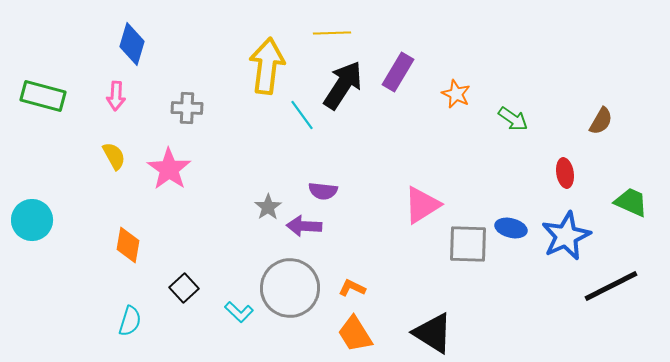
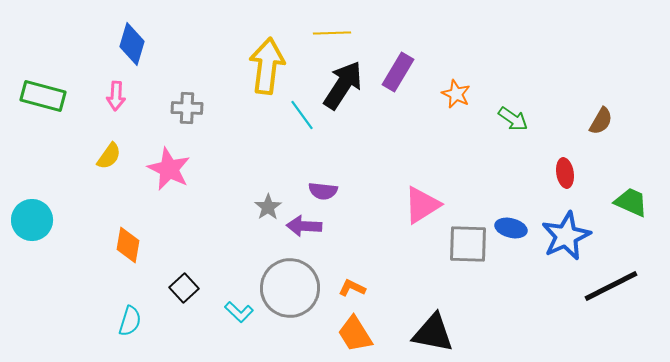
yellow semicircle: moved 5 px left; rotated 64 degrees clockwise
pink star: rotated 9 degrees counterclockwise
black triangle: rotated 21 degrees counterclockwise
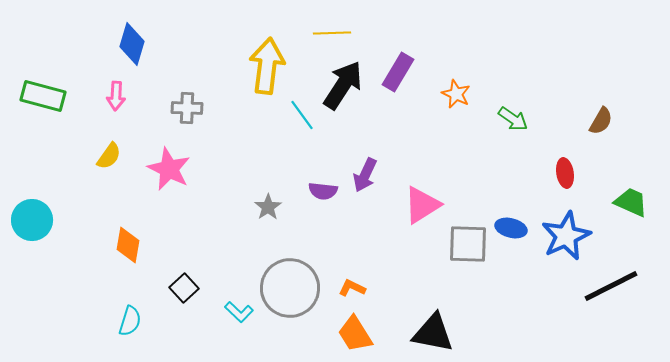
purple arrow: moved 61 px right, 51 px up; rotated 68 degrees counterclockwise
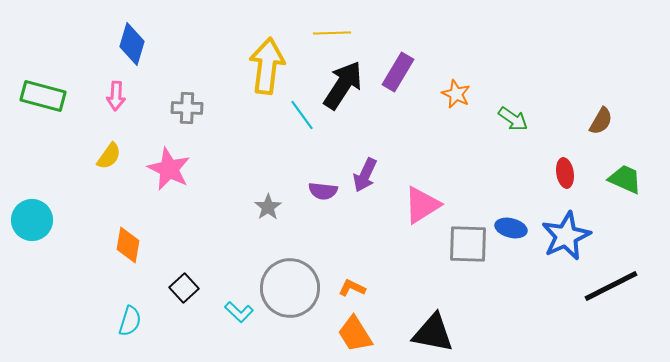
green trapezoid: moved 6 px left, 23 px up
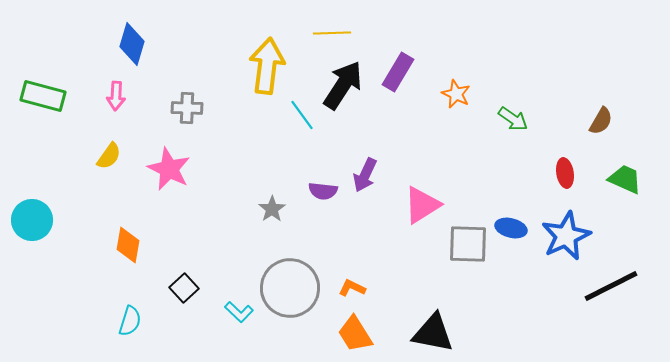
gray star: moved 4 px right, 2 px down
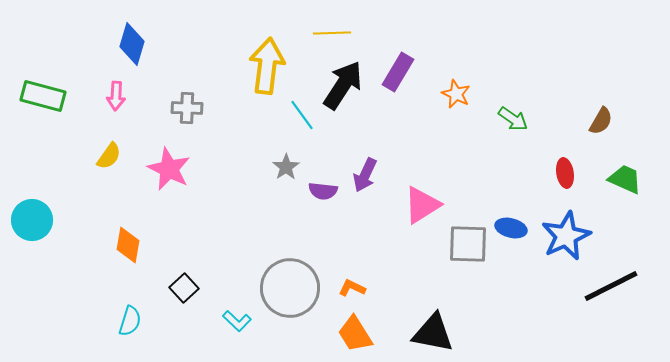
gray star: moved 14 px right, 42 px up
cyan L-shape: moved 2 px left, 9 px down
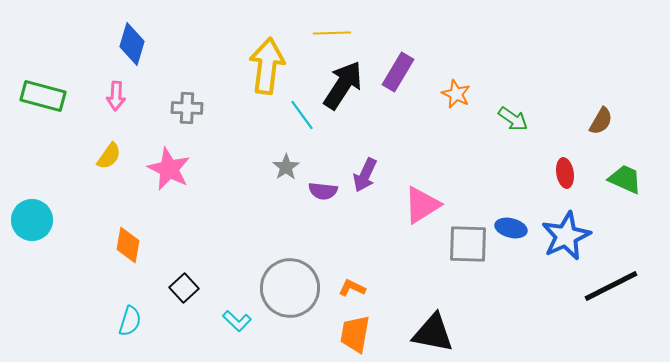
orange trapezoid: rotated 42 degrees clockwise
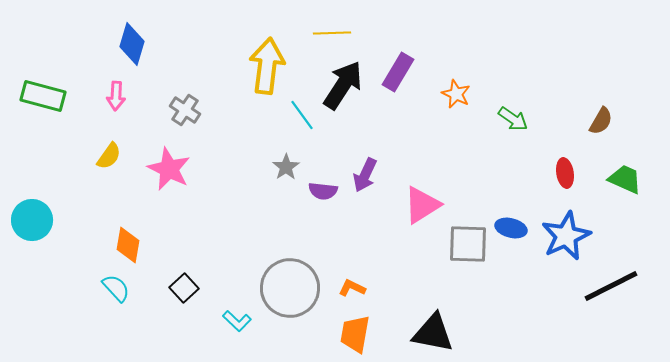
gray cross: moved 2 px left, 2 px down; rotated 32 degrees clockwise
cyan semicircle: moved 14 px left, 33 px up; rotated 60 degrees counterclockwise
